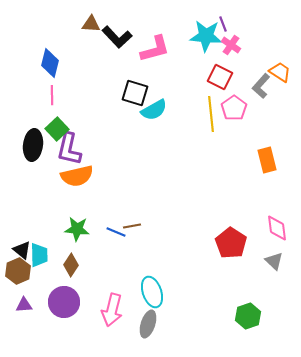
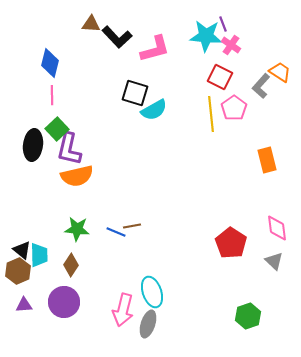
pink arrow: moved 11 px right
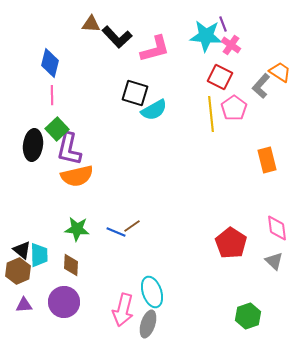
brown line: rotated 24 degrees counterclockwise
brown diamond: rotated 30 degrees counterclockwise
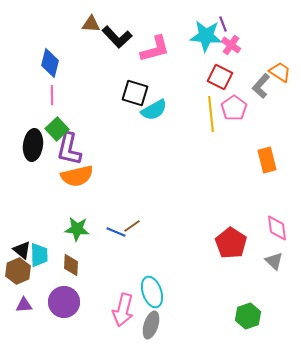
gray ellipse: moved 3 px right, 1 px down
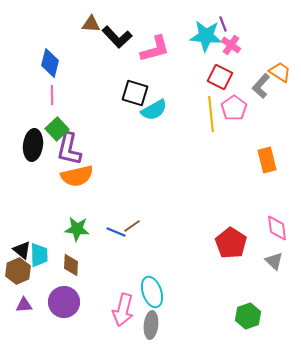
gray ellipse: rotated 12 degrees counterclockwise
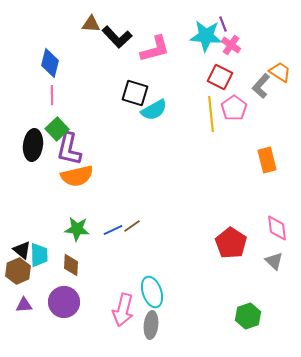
blue line: moved 3 px left, 2 px up; rotated 48 degrees counterclockwise
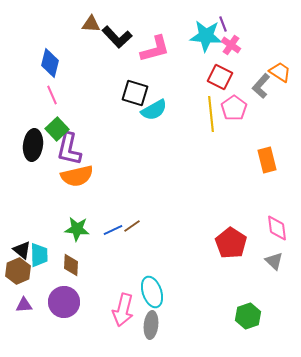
pink line: rotated 24 degrees counterclockwise
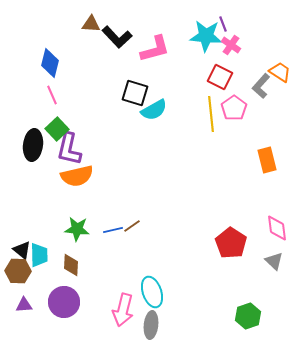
blue line: rotated 12 degrees clockwise
brown hexagon: rotated 25 degrees clockwise
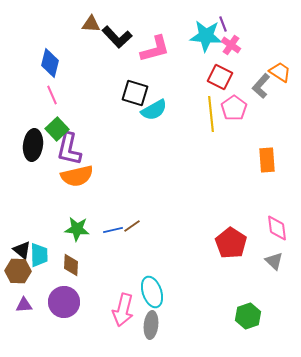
orange rectangle: rotated 10 degrees clockwise
